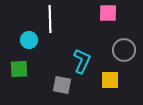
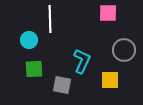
green square: moved 15 px right
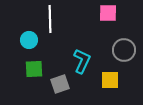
gray square: moved 2 px left, 1 px up; rotated 30 degrees counterclockwise
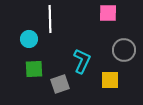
cyan circle: moved 1 px up
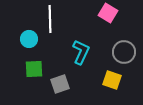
pink square: rotated 30 degrees clockwise
gray circle: moved 2 px down
cyan L-shape: moved 1 px left, 9 px up
yellow square: moved 2 px right; rotated 18 degrees clockwise
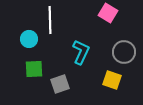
white line: moved 1 px down
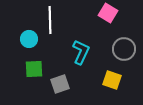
gray circle: moved 3 px up
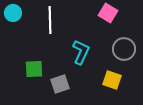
cyan circle: moved 16 px left, 26 px up
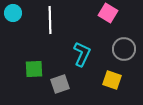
cyan L-shape: moved 1 px right, 2 px down
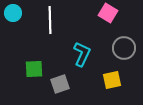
gray circle: moved 1 px up
yellow square: rotated 30 degrees counterclockwise
